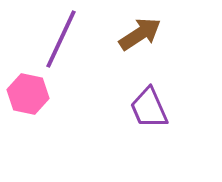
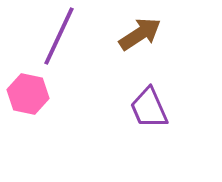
purple line: moved 2 px left, 3 px up
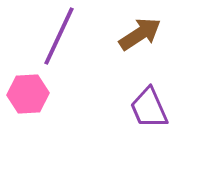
pink hexagon: rotated 15 degrees counterclockwise
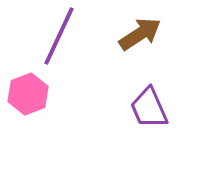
pink hexagon: rotated 18 degrees counterclockwise
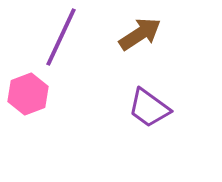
purple line: moved 2 px right, 1 px down
purple trapezoid: rotated 30 degrees counterclockwise
